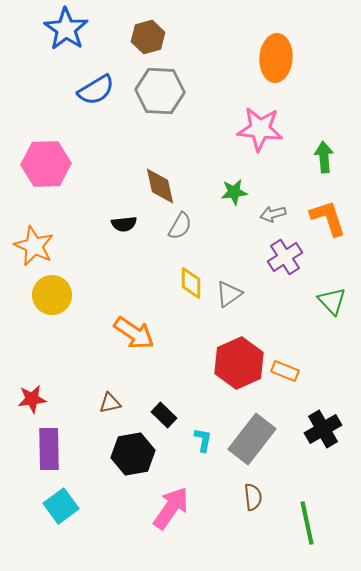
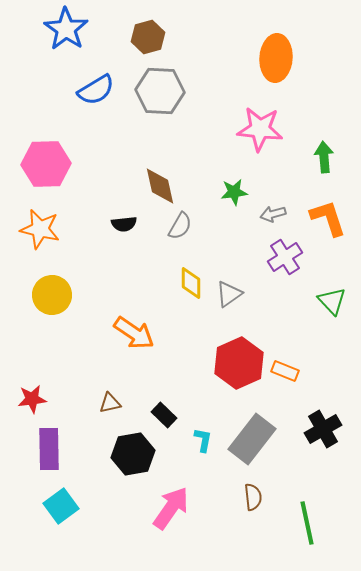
orange star: moved 6 px right, 17 px up; rotated 12 degrees counterclockwise
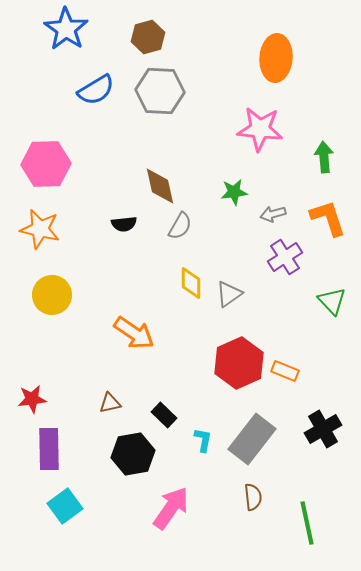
cyan square: moved 4 px right
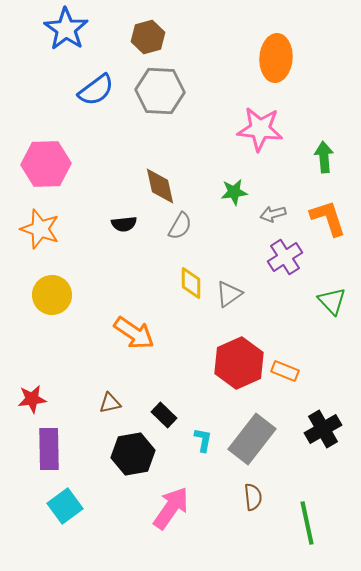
blue semicircle: rotated 6 degrees counterclockwise
orange star: rotated 6 degrees clockwise
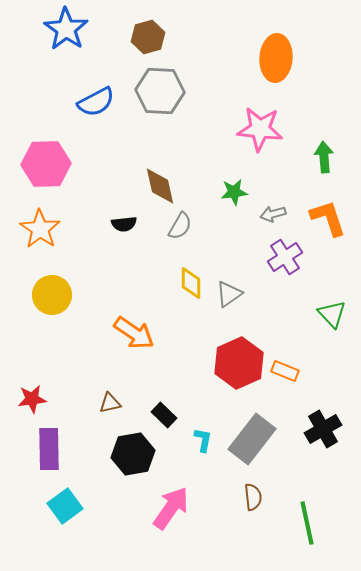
blue semicircle: moved 12 px down; rotated 9 degrees clockwise
orange star: rotated 15 degrees clockwise
green triangle: moved 13 px down
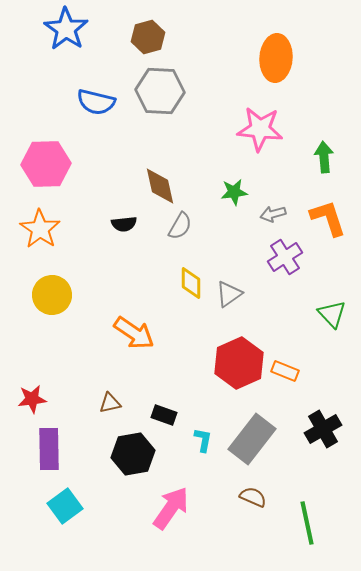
blue semicircle: rotated 42 degrees clockwise
black rectangle: rotated 25 degrees counterclockwise
brown semicircle: rotated 60 degrees counterclockwise
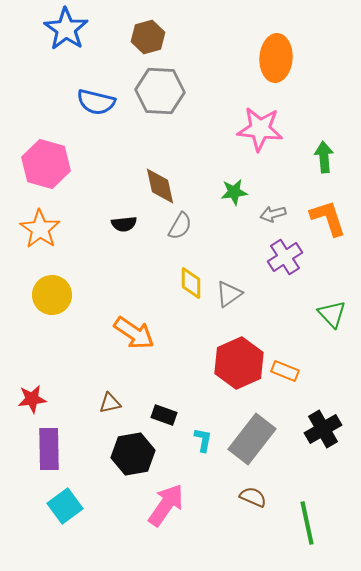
pink hexagon: rotated 18 degrees clockwise
pink arrow: moved 5 px left, 3 px up
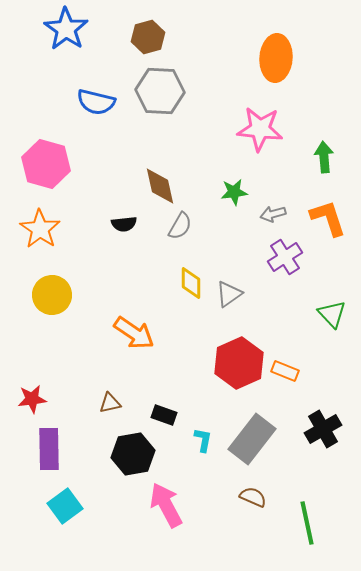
pink arrow: rotated 63 degrees counterclockwise
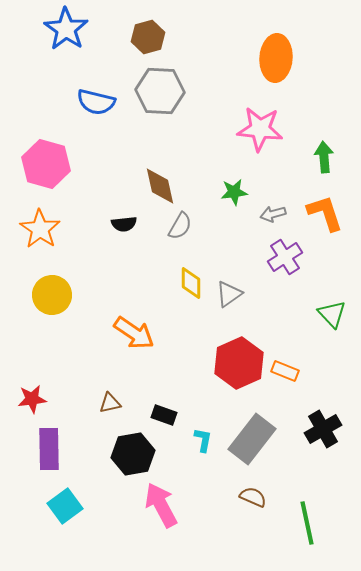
orange L-shape: moved 3 px left, 5 px up
pink arrow: moved 5 px left
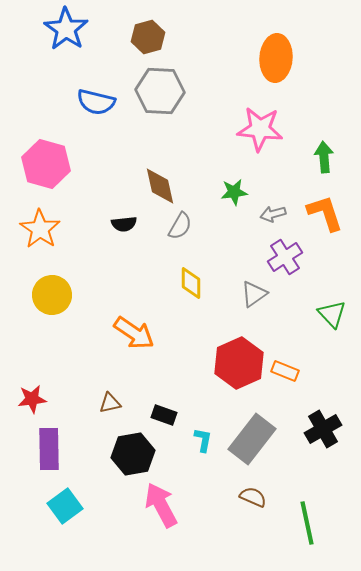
gray triangle: moved 25 px right
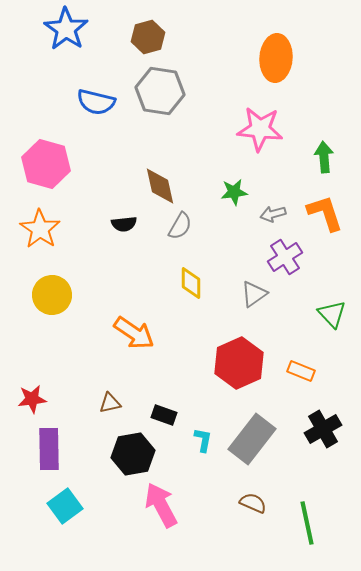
gray hexagon: rotated 6 degrees clockwise
orange rectangle: moved 16 px right
brown semicircle: moved 6 px down
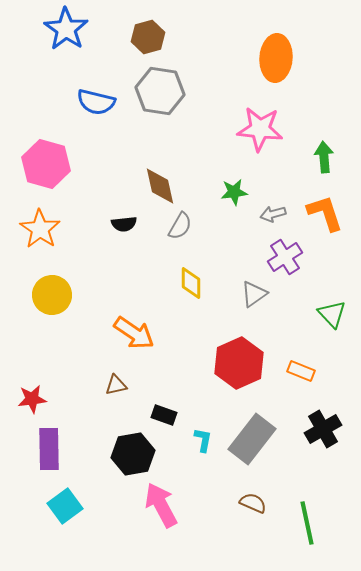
brown triangle: moved 6 px right, 18 px up
